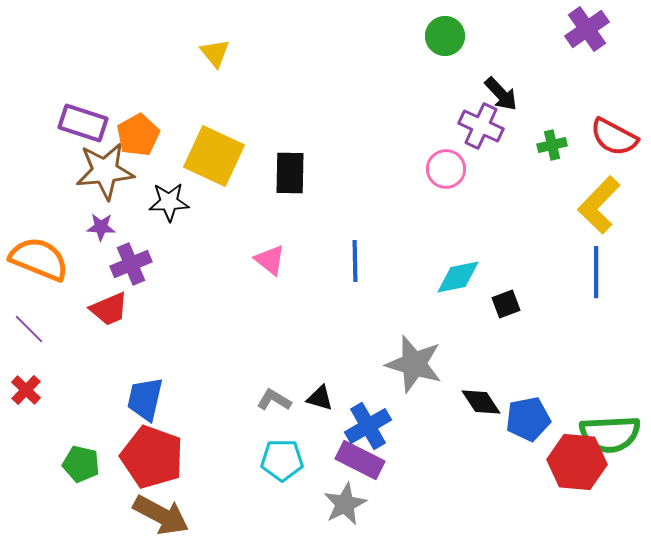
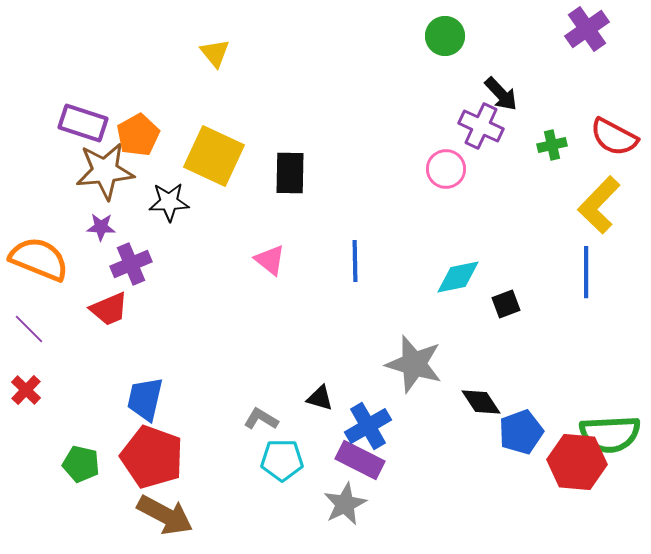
blue line at (596, 272): moved 10 px left
gray L-shape at (274, 400): moved 13 px left, 19 px down
blue pentagon at (528, 419): moved 7 px left, 13 px down; rotated 9 degrees counterclockwise
brown arrow at (161, 515): moved 4 px right
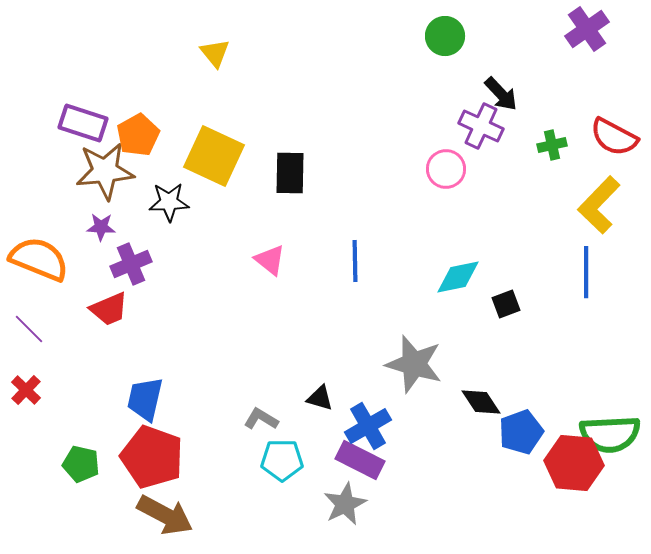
red hexagon at (577, 462): moved 3 px left, 1 px down
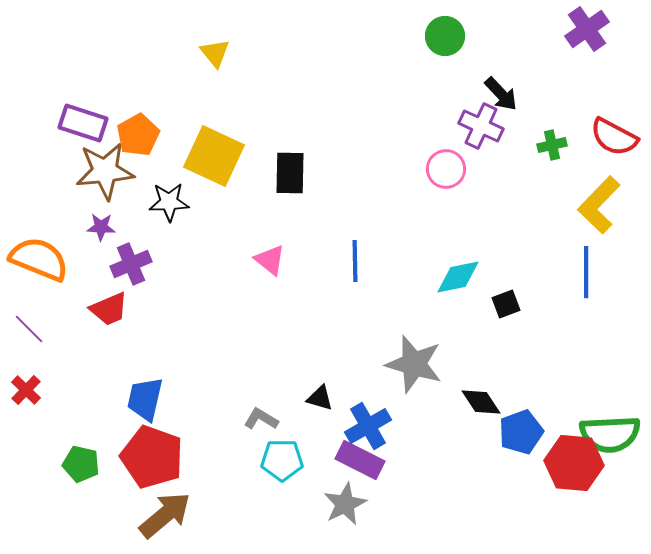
brown arrow at (165, 515): rotated 68 degrees counterclockwise
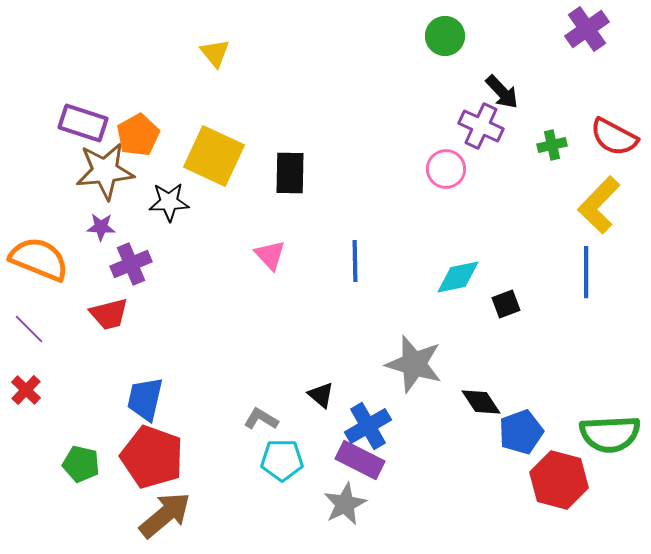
black arrow at (501, 94): moved 1 px right, 2 px up
pink triangle at (270, 260): moved 5 px up; rotated 8 degrees clockwise
red trapezoid at (109, 309): moved 5 px down; rotated 9 degrees clockwise
black triangle at (320, 398): moved 1 px right, 3 px up; rotated 24 degrees clockwise
red hexagon at (574, 463): moved 15 px left, 17 px down; rotated 10 degrees clockwise
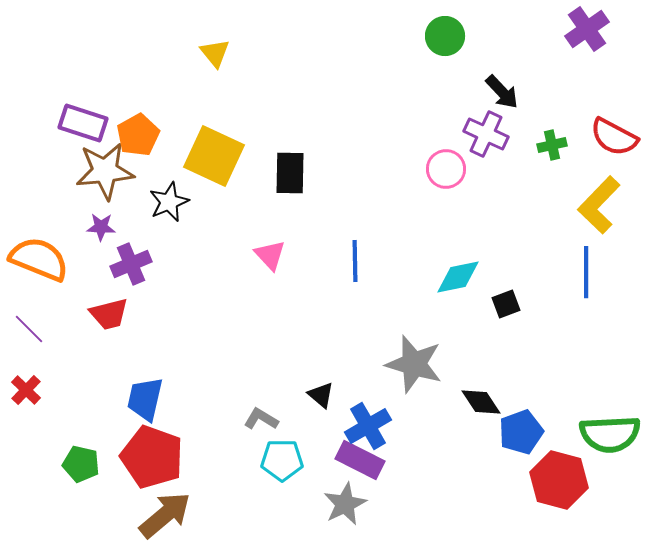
purple cross at (481, 126): moved 5 px right, 8 px down
black star at (169, 202): rotated 21 degrees counterclockwise
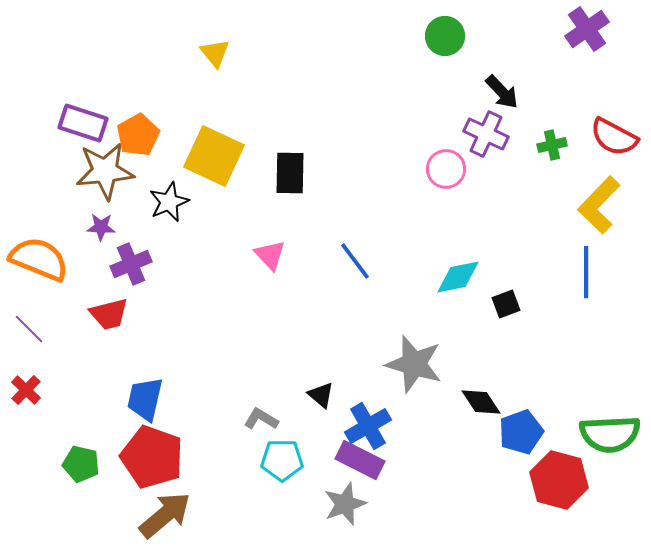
blue line at (355, 261): rotated 36 degrees counterclockwise
gray star at (345, 504): rotated 6 degrees clockwise
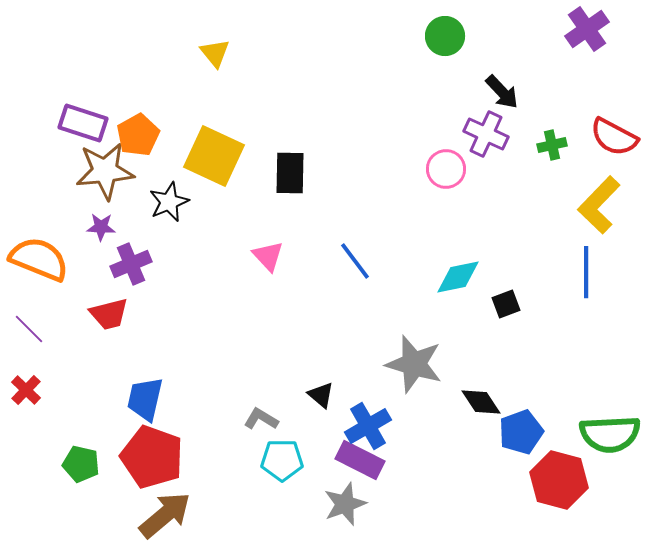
pink triangle at (270, 255): moved 2 px left, 1 px down
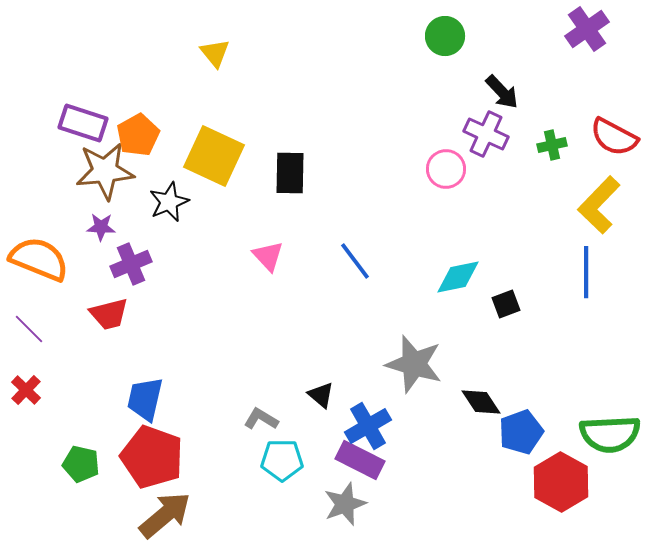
red hexagon at (559, 480): moved 2 px right, 2 px down; rotated 14 degrees clockwise
